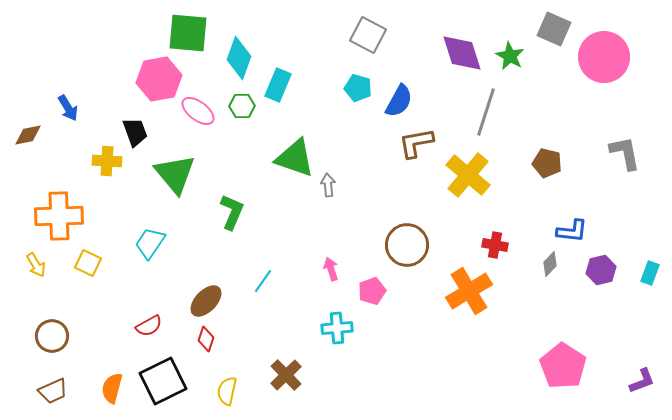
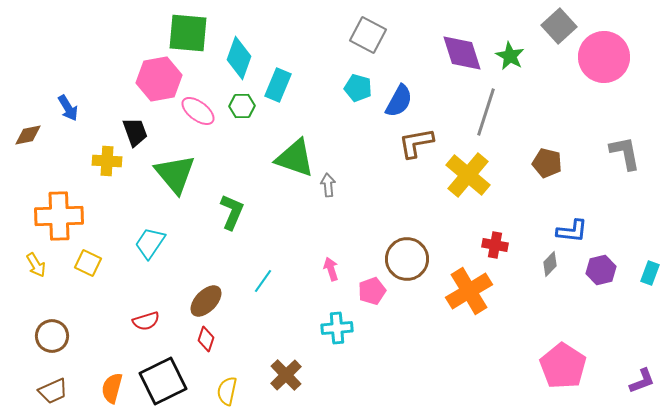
gray square at (554, 29): moved 5 px right, 3 px up; rotated 24 degrees clockwise
brown circle at (407, 245): moved 14 px down
red semicircle at (149, 326): moved 3 px left, 5 px up; rotated 12 degrees clockwise
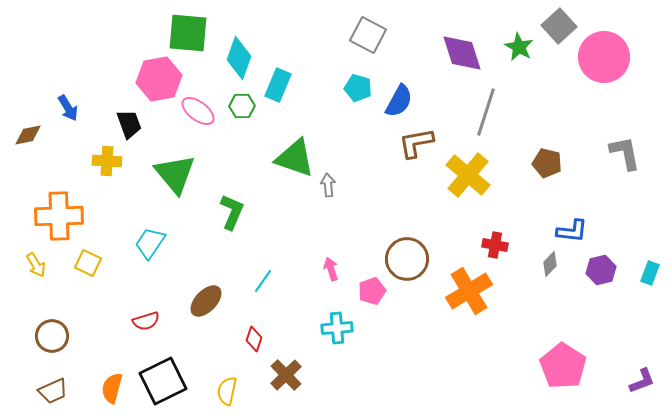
green star at (510, 56): moved 9 px right, 9 px up
black trapezoid at (135, 132): moved 6 px left, 8 px up
red diamond at (206, 339): moved 48 px right
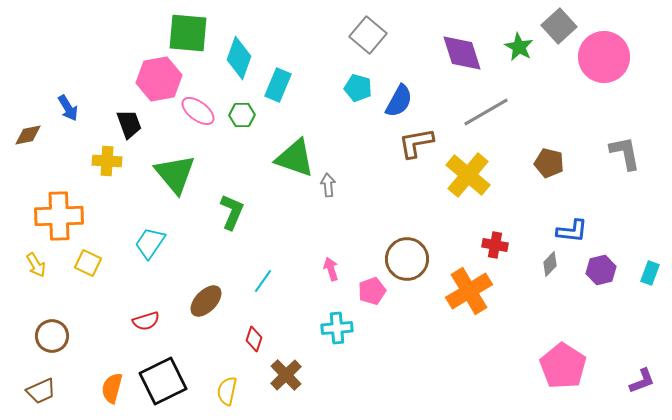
gray square at (368, 35): rotated 12 degrees clockwise
green hexagon at (242, 106): moved 9 px down
gray line at (486, 112): rotated 42 degrees clockwise
brown pentagon at (547, 163): moved 2 px right
brown trapezoid at (53, 391): moved 12 px left
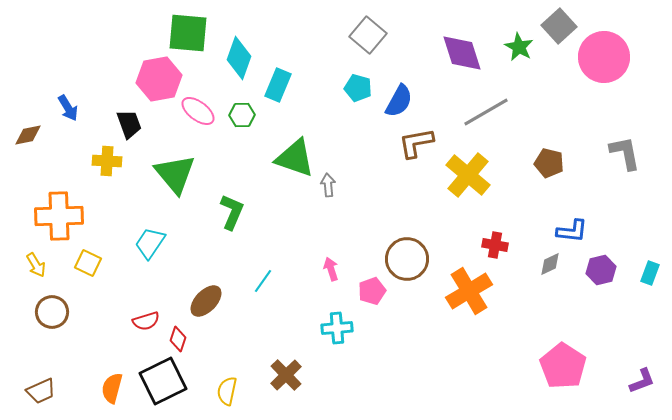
gray diamond at (550, 264): rotated 20 degrees clockwise
brown circle at (52, 336): moved 24 px up
red diamond at (254, 339): moved 76 px left
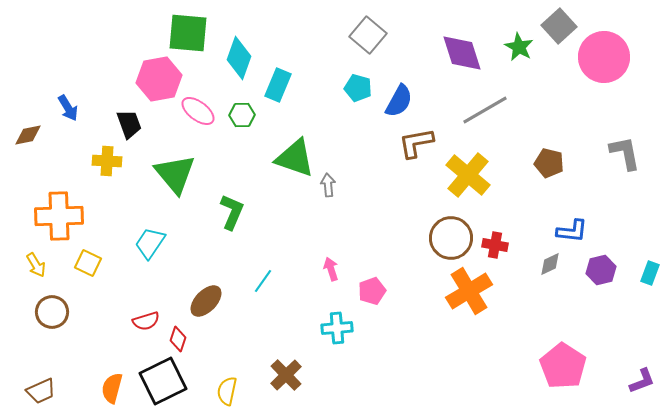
gray line at (486, 112): moved 1 px left, 2 px up
brown circle at (407, 259): moved 44 px right, 21 px up
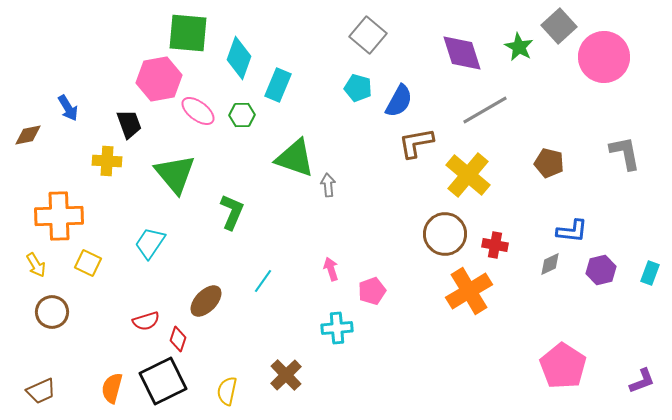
brown circle at (451, 238): moved 6 px left, 4 px up
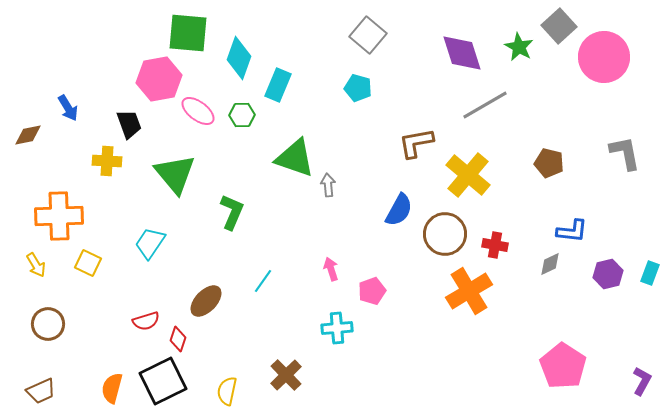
blue semicircle at (399, 101): moved 109 px down
gray line at (485, 110): moved 5 px up
purple hexagon at (601, 270): moved 7 px right, 4 px down
brown circle at (52, 312): moved 4 px left, 12 px down
purple L-shape at (642, 381): rotated 40 degrees counterclockwise
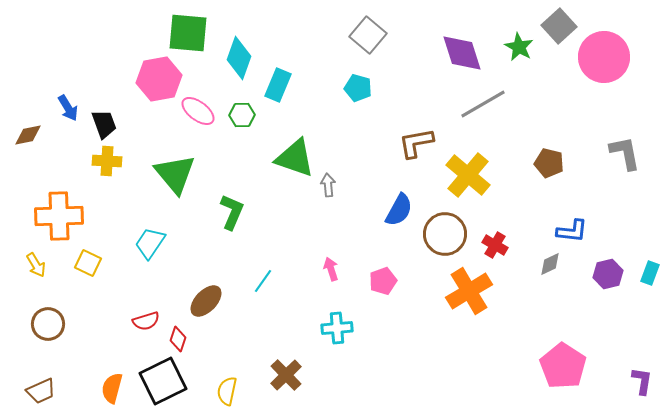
gray line at (485, 105): moved 2 px left, 1 px up
black trapezoid at (129, 124): moved 25 px left
red cross at (495, 245): rotated 20 degrees clockwise
pink pentagon at (372, 291): moved 11 px right, 10 px up
purple L-shape at (642, 381): rotated 20 degrees counterclockwise
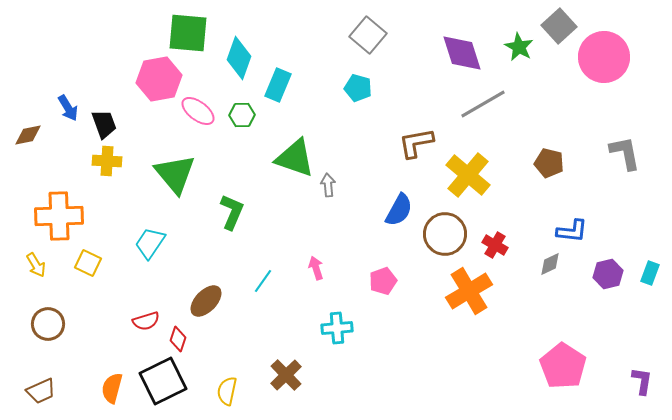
pink arrow at (331, 269): moved 15 px left, 1 px up
